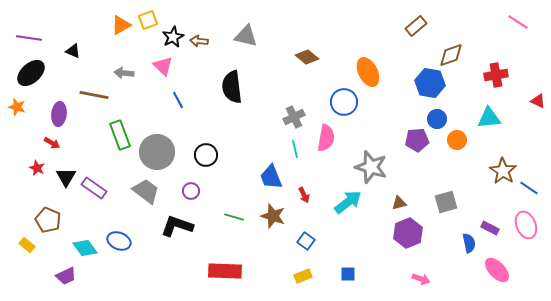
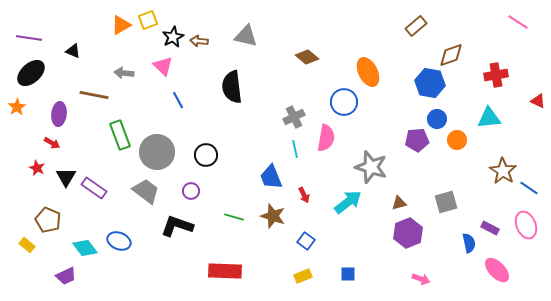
orange star at (17, 107): rotated 24 degrees clockwise
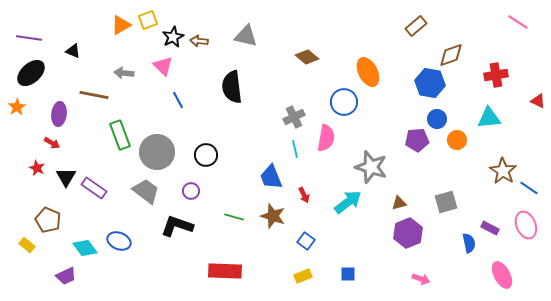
pink ellipse at (497, 270): moved 5 px right, 5 px down; rotated 16 degrees clockwise
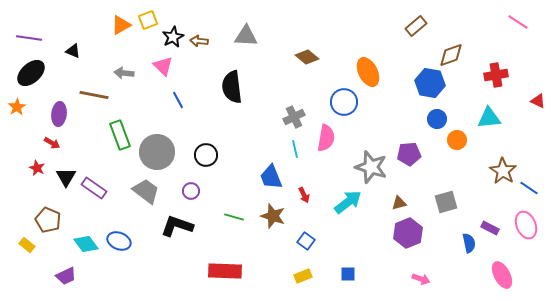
gray triangle at (246, 36): rotated 10 degrees counterclockwise
purple pentagon at (417, 140): moved 8 px left, 14 px down
cyan diamond at (85, 248): moved 1 px right, 4 px up
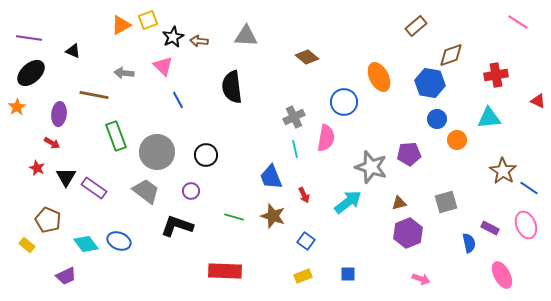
orange ellipse at (368, 72): moved 11 px right, 5 px down
green rectangle at (120, 135): moved 4 px left, 1 px down
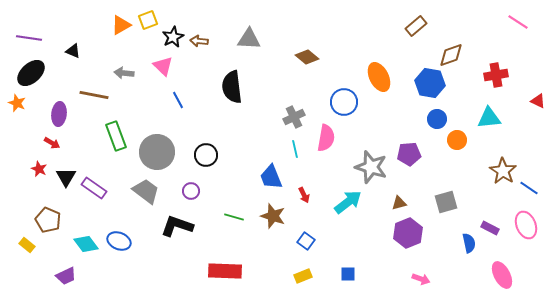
gray triangle at (246, 36): moved 3 px right, 3 px down
orange star at (17, 107): moved 4 px up; rotated 18 degrees counterclockwise
red star at (37, 168): moved 2 px right, 1 px down
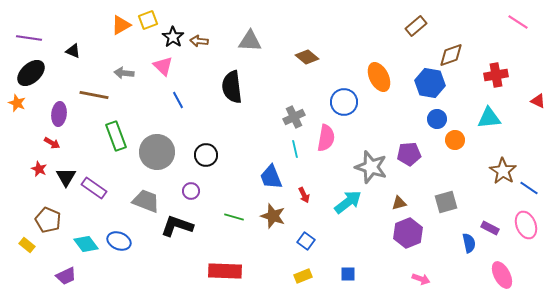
black star at (173, 37): rotated 10 degrees counterclockwise
gray triangle at (249, 39): moved 1 px right, 2 px down
orange circle at (457, 140): moved 2 px left
gray trapezoid at (146, 191): moved 10 px down; rotated 16 degrees counterclockwise
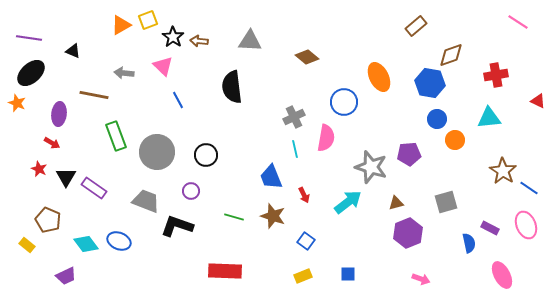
brown triangle at (399, 203): moved 3 px left
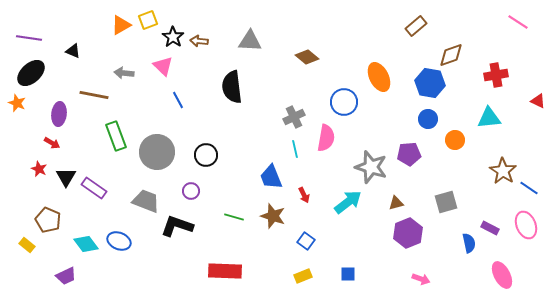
blue circle at (437, 119): moved 9 px left
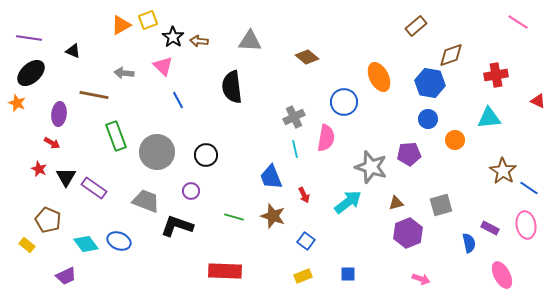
gray square at (446, 202): moved 5 px left, 3 px down
pink ellipse at (526, 225): rotated 12 degrees clockwise
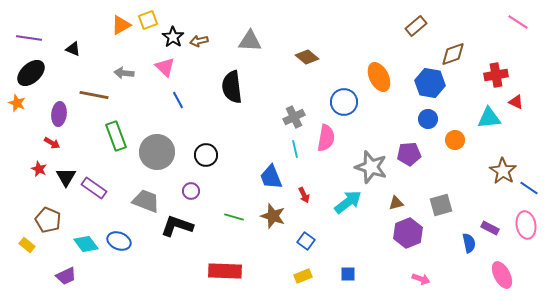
brown arrow at (199, 41): rotated 18 degrees counterclockwise
black triangle at (73, 51): moved 2 px up
brown diamond at (451, 55): moved 2 px right, 1 px up
pink triangle at (163, 66): moved 2 px right, 1 px down
red triangle at (538, 101): moved 22 px left, 1 px down
